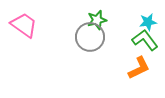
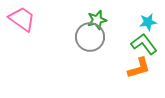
pink trapezoid: moved 2 px left, 6 px up
green L-shape: moved 1 px left, 4 px down
orange L-shape: rotated 10 degrees clockwise
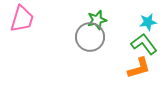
pink trapezoid: rotated 72 degrees clockwise
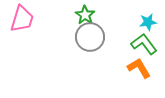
green star: moved 12 px left, 5 px up; rotated 24 degrees counterclockwise
orange L-shape: rotated 105 degrees counterclockwise
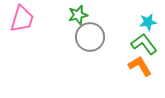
green star: moved 7 px left; rotated 24 degrees clockwise
orange L-shape: moved 1 px right, 2 px up
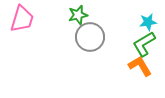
green L-shape: rotated 84 degrees counterclockwise
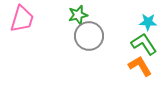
cyan star: rotated 12 degrees clockwise
gray circle: moved 1 px left, 1 px up
green L-shape: rotated 88 degrees clockwise
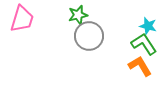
cyan star: moved 4 px down; rotated 12 degrees clockwise
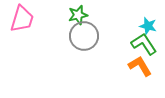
gray circle: moved 5 px left
